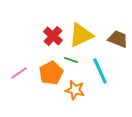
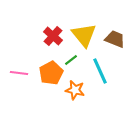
yellow triangle: moved 3 px right; rotated 44 degrees counterclockwise
brown trapezoid: moved 3 px left
green line: rotated 56 degrees counterclockwise
pink line: rotated 42 degrees clockwise
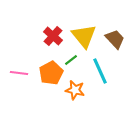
yellow triangle: moved 1 px down
brown trapezoid: rotated 25 degrees clockwise
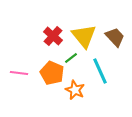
brown trapezoid: moved 2 px up
green line: moved 2 px up
orange pentagon: moved 1 px right; rotated 20 degrees counterclockwise
orange star: rotated 12 degrees clockwise
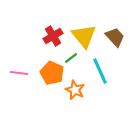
red cross: rotated 18 degrees clockwise
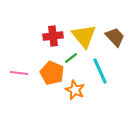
red cross: rotated 24 degrees clockwise
